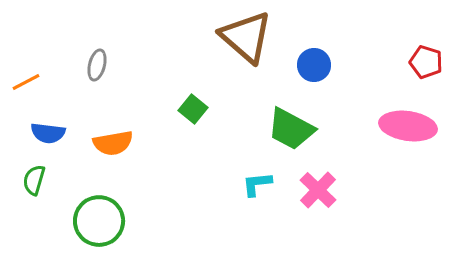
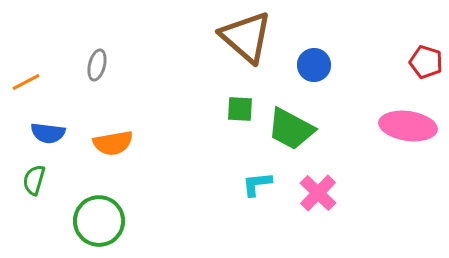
green square: moved 47 px right; rotated 36 degrees counterclockwise
pink cross: moved 3 px down
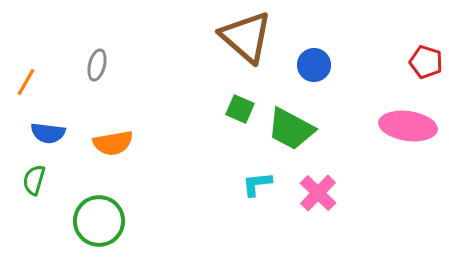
orange line: rotated 32 degrees counterclockwise
green square: rotated 20 degrees clockwise
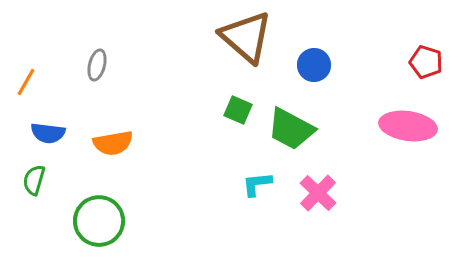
green square: moved 2 px left, 1 px down
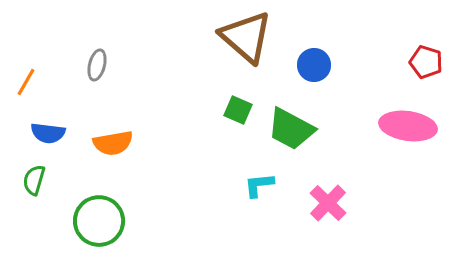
cyan L-shape: moved 2 px right, 1 px down
pink cross: moved 10 px right, 10 px down
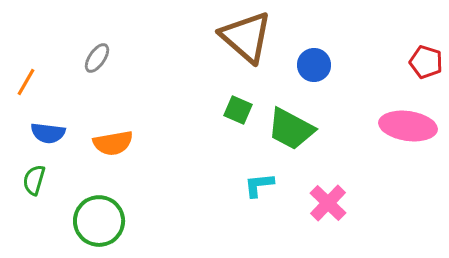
gray ellipse: moved 7 px up; rotated 20 degrees clockwise
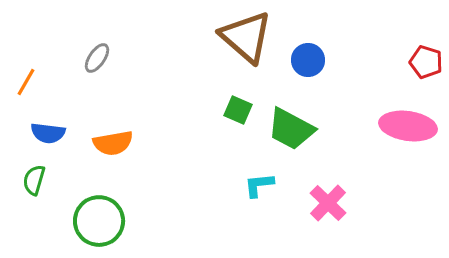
blue circle: moved 6 px left, 5 px up
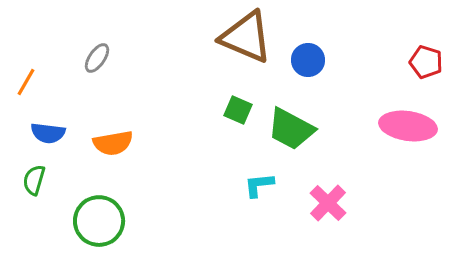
brown triangle: rotated 18 degrees counterclockwise
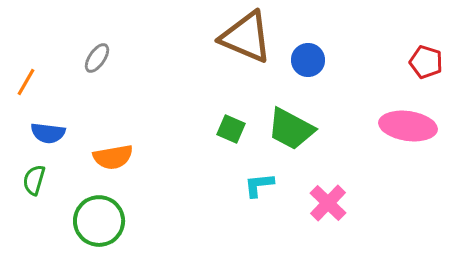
green square: moved 7 px left, 19 px down
orange semicircle: moved 14 px down
